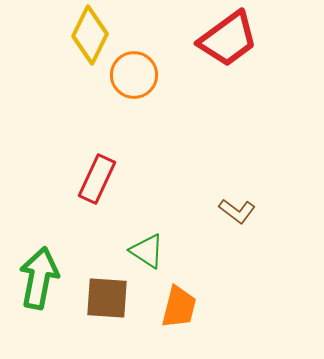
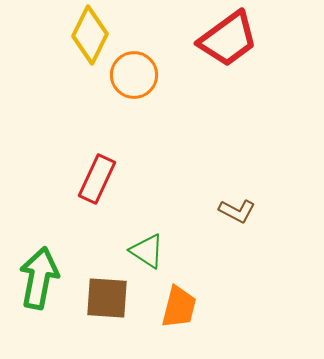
brown L-shape: rotated 9 degrees counterclockwise
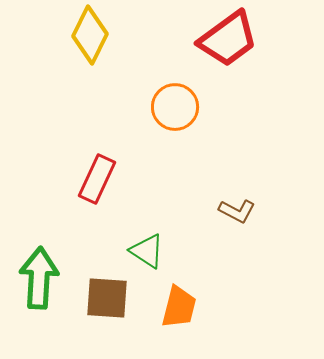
orange circle: moved 41 px right, 32 px down
green arrow: rotated 8 degrees counterclockwise
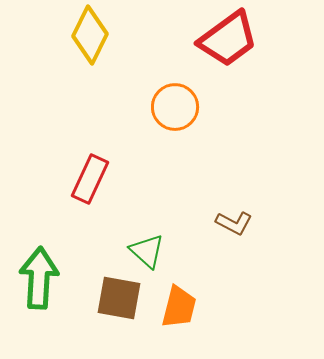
red rectangle: moved 7 px left
brown L-shape: moved 3 px left, 12 px down
green triangle: rotated 9 degrees clockwise
brown square: moved 12 px right; rotated 6 degrees clockwise
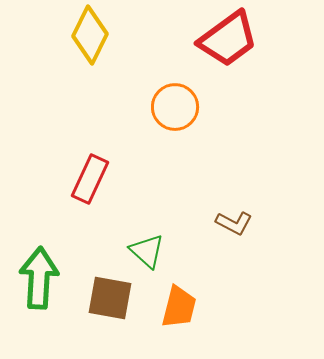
brown square: moved 9 px left
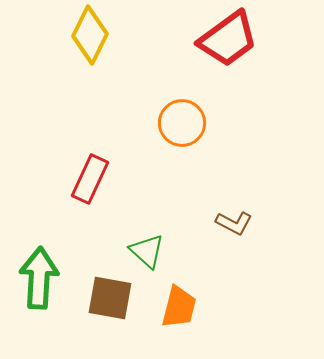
orange circle: moved 7 px right, 16 px down
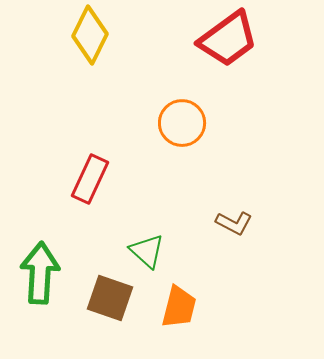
green arrow: moved 1 px right, 5 px up
brown square: rotated 9 degrees clockwise
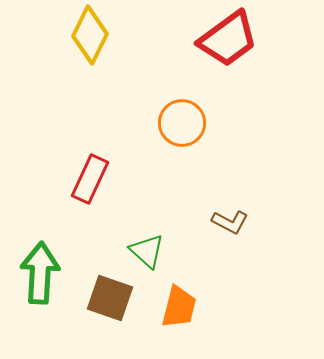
brown L-shape: moved 4 px left, 1 px up
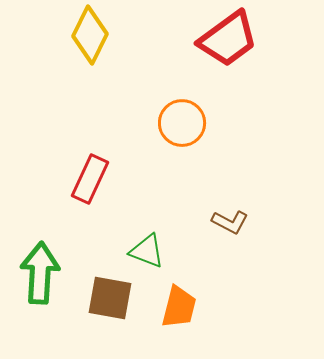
green triangle: rotated 21 degrees counterclockwise
brown square: rotated 9 degrees counterclockwise
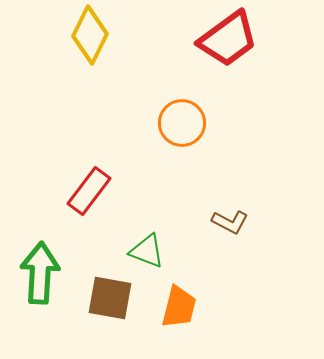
red rectangle: moved 1 px left, 12 px down; rotated 12 degrees clockwise
